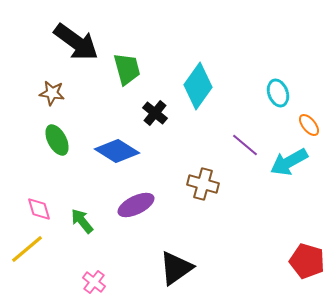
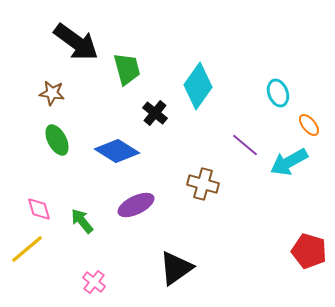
red pentagon: moved 2 px right, 10 px up
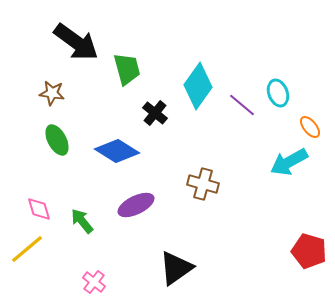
orange ellipse: moved 1 px right, 2 px down
purple line: moved 3 px left, 40 px up
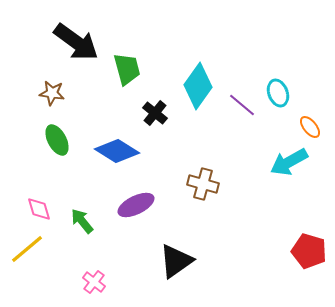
black triangle: moved 7 px up
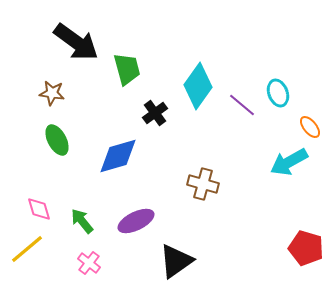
black cross: rotated 15 degrees clockwise
blue diamond: moved 1 px right, 5 px down; rotated 48 degrees counterclockwise
purple ellipse: moved 16 px down
red pentagon: moved 3 px left, 3 px up
pink cross: moved 5 px left, 19 px up
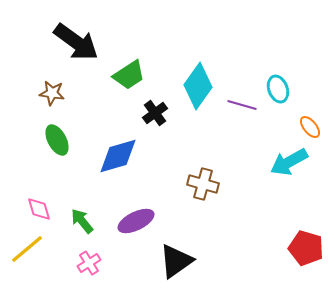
green trapezoid: moved 2 px right, 6 px down; rotated 72 degrees clockwise
cyan ellipse: moved 4 px up
purple line: rotated 24 degrees counterclockwise
pink cross: rotated 20 degrees clockwise
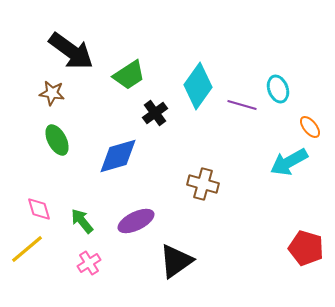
black arrow: moved 5 px left, 9 px down
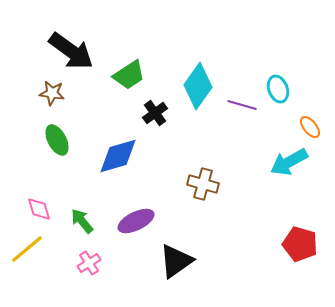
red pentagon: moved 6 px left, 4 px up
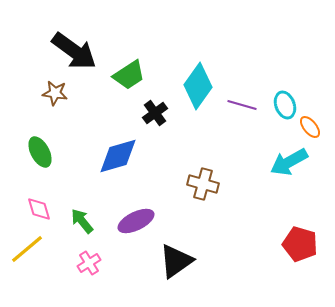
black arrow: moved 3 px right
cyan ellipse: moved 7 px right, 16 px down
brown star: moved 3 px right
green ellipse: moved 17 px left, 12 px down
